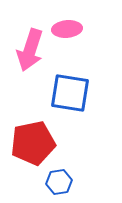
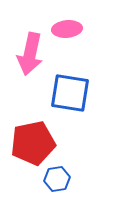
pink arrow: moved 4 px down; rotated 6 degrees counterclockwise
blue hexagon: moved 2 px left, 3 px up
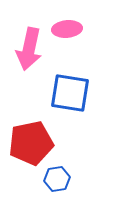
pink arrow: moved 1 px left, 5 px up
red pentagon: moved 2 px left
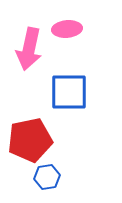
blue square: moved 1 px left, 1 px up; rotated 9 degrees counterclockwise
red pentagon: moved 1 px left, 3 px up
blue hexagon: moved 10 px left, 2 px up
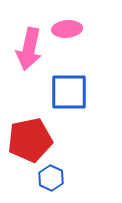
blue hexagon: moved 4 px right, 1 px down; rotated 25 degrees counterclockwise
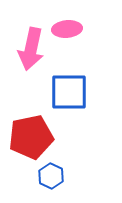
pink arrow: moved 2 px right
red pentagon: moved 1 px right, 3 px up
blue hexagon: moved 2 px up
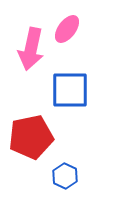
pink ellipse: rotated 48 degrees counterclockwise
blue square: moved 1 px right, 2 px up
blue hexagon: moved 14 px right
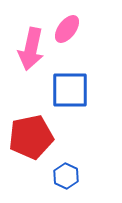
blue hexagon: moved 1 px right
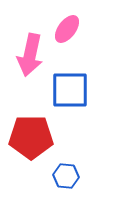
pink arrow: moved 1 px left, 6 px down
red pentagon: rotated 12 degrees clockwise
blue hexagon: rotated 20 degrees counterclockwise
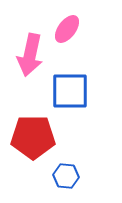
blue square: moved 1 px down
red pentagon: moved 2 px right
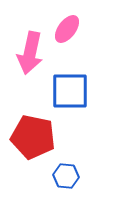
pink arrow: moved 2 px up
red pentagon: rotated 12 degrees clockwise
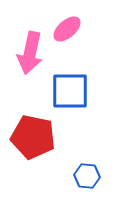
pink ellipse: rotated 12 degrees clockwise
blue hexagon: moved 21 px right
